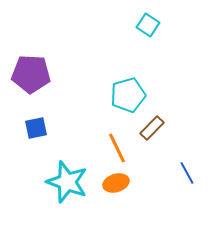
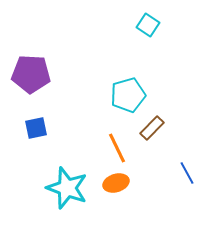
cyan star: moved 6 px down
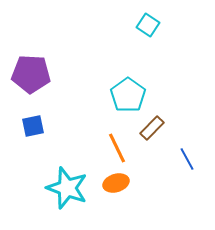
cyan pentagon: rotated 20 degrees counterclockwise
blue square: moved 3 px left, 2 px up
blue line: moved 14 px up
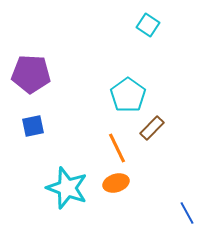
blue line: moved 54 px down
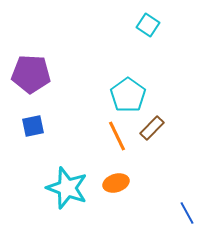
orange line: moved 12 px up
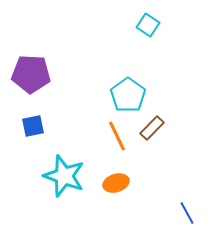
cyan star: moved 3 px left, 12 px up
